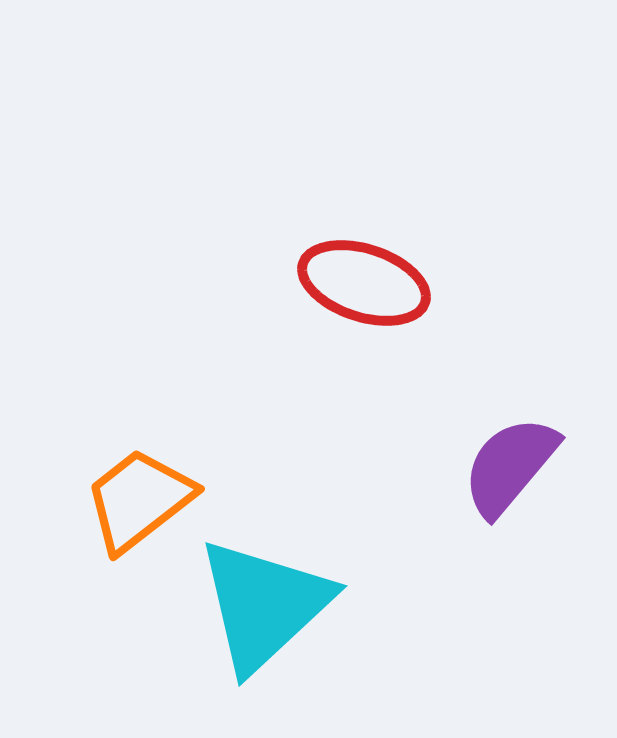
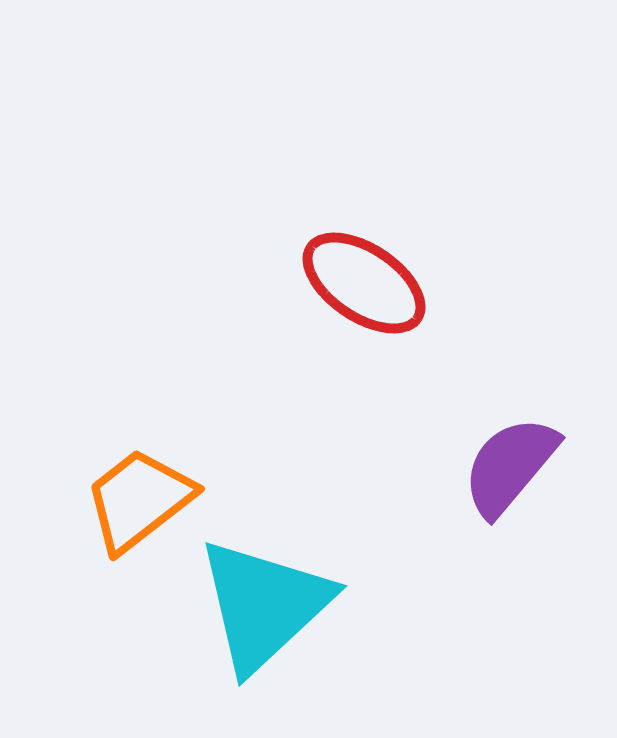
red ellipse: rotated 16 degrees clockwise
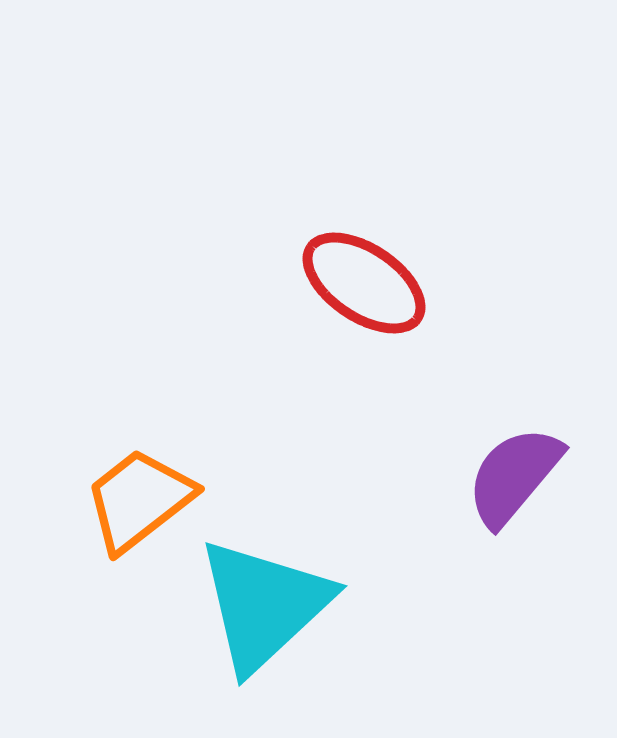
purple semicircle: moved 4 px right, 10 px down
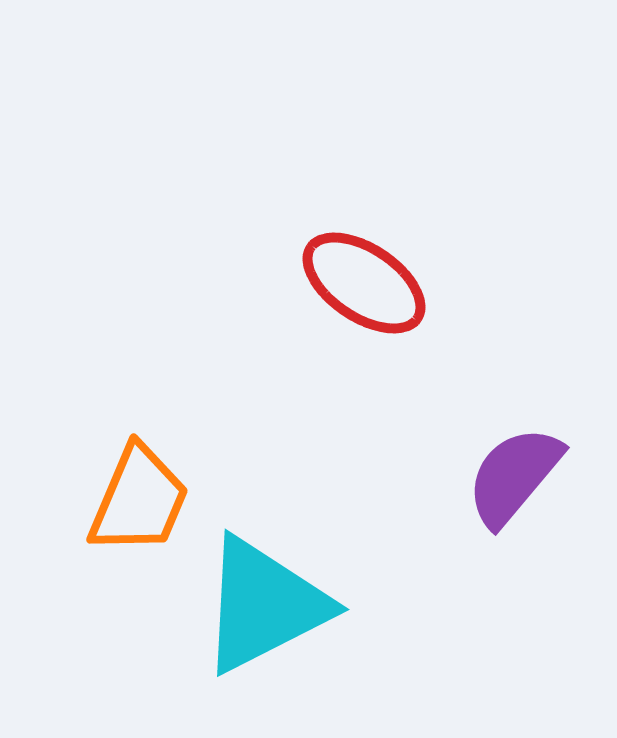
orange trapezoid: rotated 151 degrees clockwise
cyan triangle: rotated 16 degrees clockwise
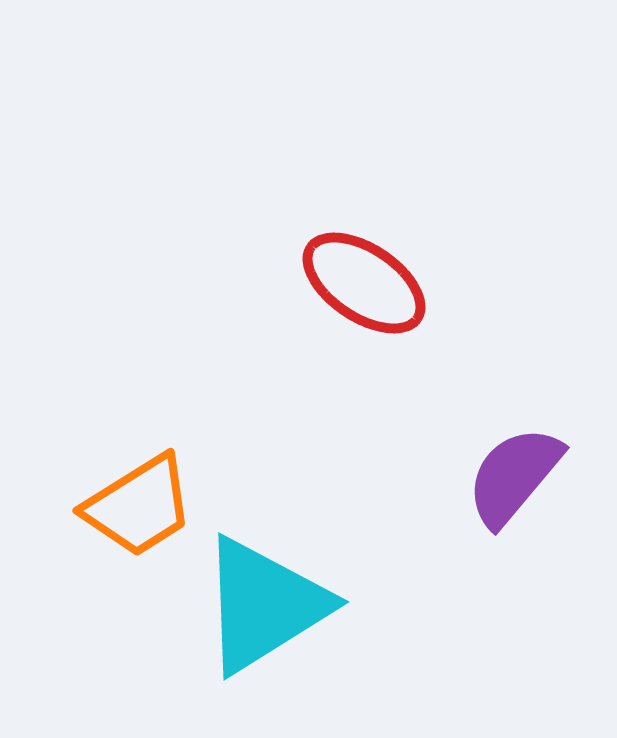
orange trapezoid: moved 6 px down; rotated 35 degrees clockwise
cyan triangle: rotated 5 degrees counterclockwise
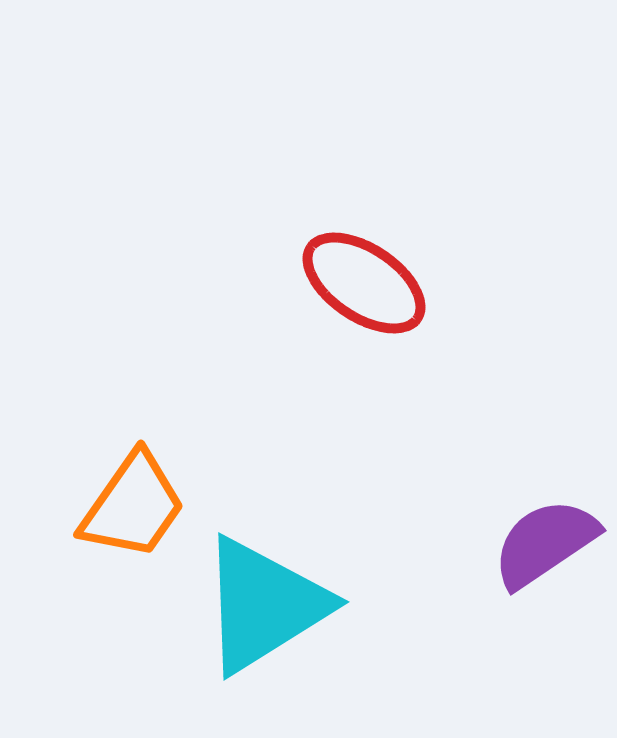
purple semicircle: moved 31 px right, 67 px down; rotated 16 degrees clockwise
orange trapezoid: moved 6 px left; rotated 23 degrees counterclockwise
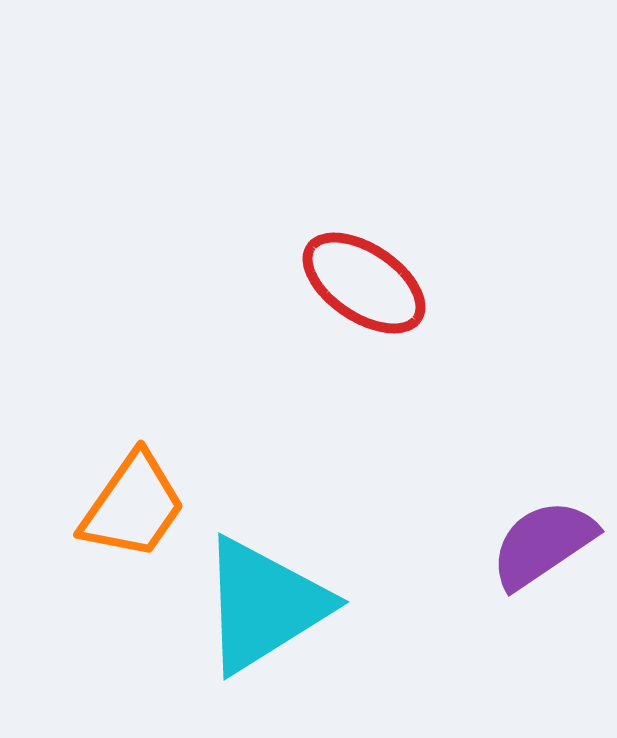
purple semicircle: moved 2 px left, 1 px down
